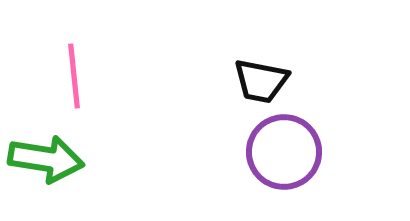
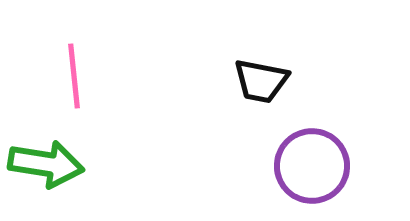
purple circle: moved 28 px right, 14 px down
green arrow: moved 5 px down
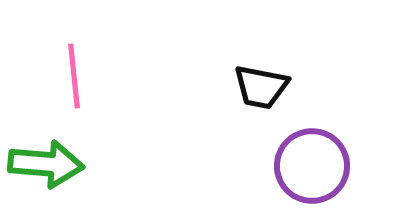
black trapezoid: moved 6 px down
green arrow: rotated 4 degrees counterclockwise
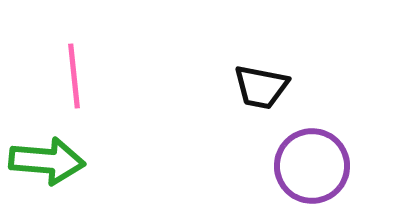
green arrow: moved 1 px right, 3 px up
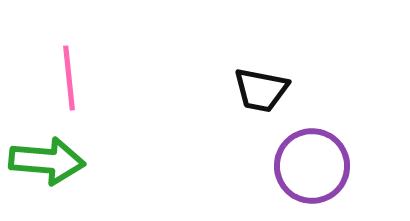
pink line: moved 5 px left, 2 px down
black trapezoid: moved 3 px down
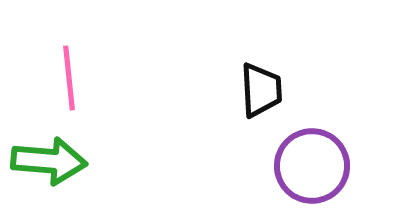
black trapezoid: rotated 104 degrees counterclockwise
green arrow: moved 2 px right
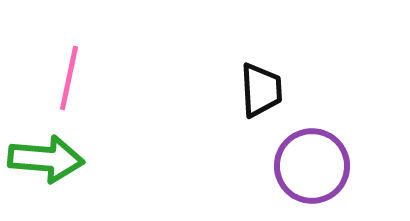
pink line: rotated 18 degrees clockwise
green arrow: moved 3 px left, 2 px up
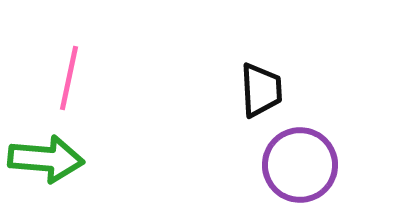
purple circle: moved 12 px left, 1 px up
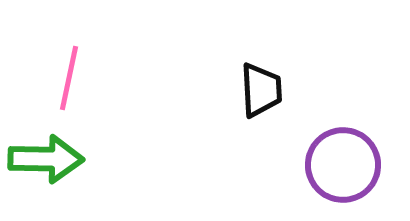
green arrow: rotated 4 degrees counterclockwise
purple circle: moved 43 px right
